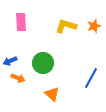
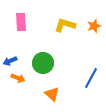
yellow L-shape: moved 1 px left, 1 px up
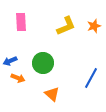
yellow L-shape: moved 1 px right, 1 px down; rotated 140 degrees clockwise
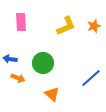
blue arrow: moved 2 px up; rotated 32 degrees clockwise
blue line: rotated 20 degrees clockwise
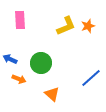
pink rectangle: moved 1 px left, 2 px up
orange star: moved 6 px left
blue arrow: rotated 16 degrees clockwise
green circle: moved 2 px left
orange arrow: moved 1 px right, 1 px down
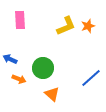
green circle: moved 2 px right, 5 px down
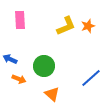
green circle: moved 1 px right, 2 px up
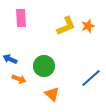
pink rectangle: moved 1 px right, 2 px up
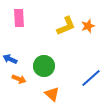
pink rectangle: moved 2 px left
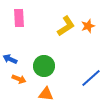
yellow L-shape: rotated 10 degrees counterclockwise
orange triangle: moved 6 px left; rotated 35 degrees counterclockwise
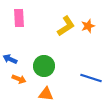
blue line: rotated 60 degrees clockwise
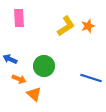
orange triangle: moved 12 px left; rotated 35 degrees clockwise
